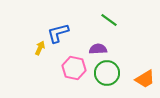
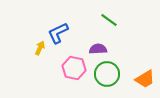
blue L-shape: rotated 10 degrees counterclockwise
green circle: moved 1 px down
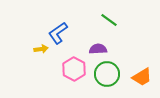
blue L-shape: rotated 10 degrees counterclockwise
yellow arrow: moved 1 px right, 1 px down; rotated 56 degrees clockwise
pink hexagon: moved 1 px down; rotated 15 degrees clockwise
orange trapezoid: moved 3 px left, 2 px up
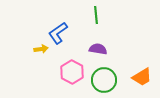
green line: moved 13 px left, 5 px up; rotated 48 degrees clockwise
purple semicircle: rotated 12 degrees clockwise
pink hexagon: moved 2 px left, 3 px down
green circle: moved 3 px left, 6 px down
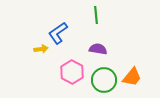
orange trapezoid: moved 10 px left; rotated 20 degrees counterclockwise
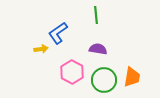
orange trapezoid: rotated 30 degrees counterclockwise
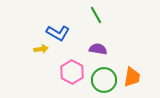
green line: rotated 24 degrees counterclockwise
blue L-shape: rotated 115 degrees counterclockwise
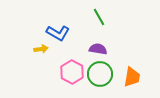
green line: moved 3 px right, 2 px down
green circle: moved 4 px left, 6 px up
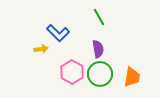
blue L-shape: rotated 15 degrees clockwise
purple semicircle: rotated 72 degrees clockwise
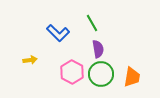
green line: moved 7 px left, 6 px down
yellow arrow: moved 11 px left, 11 px down
green circle: moved 1 px right
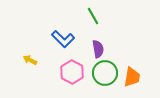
green line: moved 1 px right, 7 px up
blue L-shape: moved 5 px right, 6 px down
yellow arrow: rotated 144 degrees counterclockwise
green circle: moved 4 px right, 1 px up
